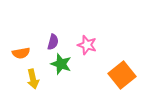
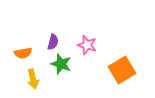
orange semicircle: moved 2 px right
orange square: moved 5 px up; rotated 8 degrees clockwise
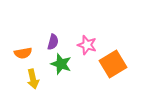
orange square: moved 9 px left, 6 px up
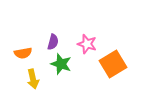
pink star: moved 1 px up
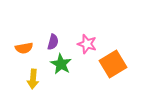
orange semicircle: moved 1 px right, 5 px up
green star: rotated 10 degrees clockwise
yellow arrow: rotated 18 degrees clockwise
